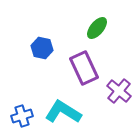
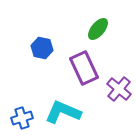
green ellipse: moved 1 px right, 1 px down
purple cross: moved 2 px up
cyan L-shape: rotated 9 degrees counterclockwise
blue cross: moved 2 px down
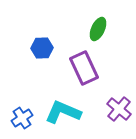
green ellipse: rotated 15 degrees counterclockwise
blue hexagon: rotated 15 degrees counterclockwise
purple cross: moved 20 px down
blue cross: rotated 15 degrees counterclockwise
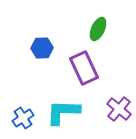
cyan L-shape: rotated 21 degrees counterclockwise
blue cross: moved 1 px right
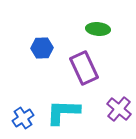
green ellipse: rotated 70 degrees clockwise
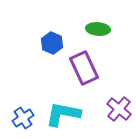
blue hexagon: moved 10 px right, 5 px up; rotated 25 degrees clockwise
cyan L-shape: moved 2 px down; rotated 9 degrees clockwise
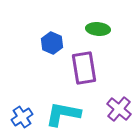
purple rectangle: rotated 16 degrees clockwise
blue cross: moved 1 px left, 1 px up
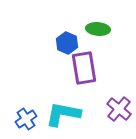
blue hexagon: moved 15 px right
blue cross: moved 4 px right, 2 px down
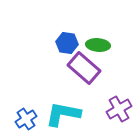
green ellipse: moved 16 px down
blue hexagon: rotated 15 degrees counterclockwise
purple rectangle: rotated 40 degrees counterclockwise
purple cross: rotated 20 degrees clockwise
